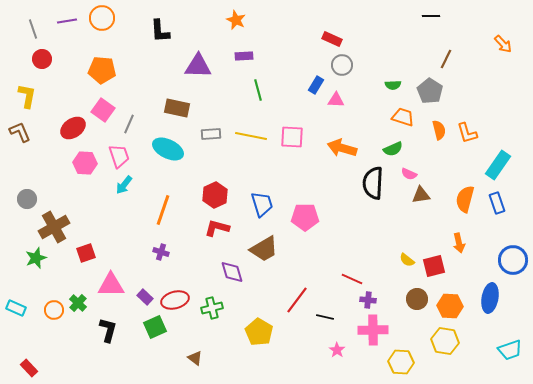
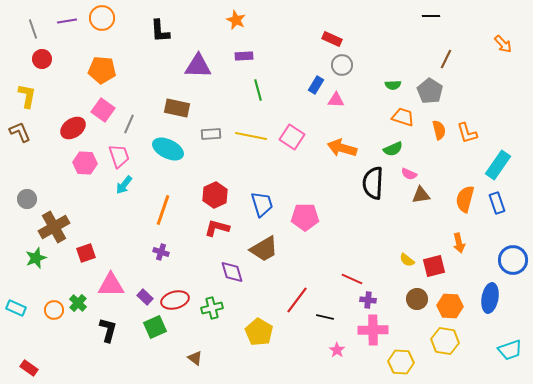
pink square at (292, 137): rotated 30 degrees clockwise
red rectangle at (29, 368): rotated 12 degrees counterclockwise
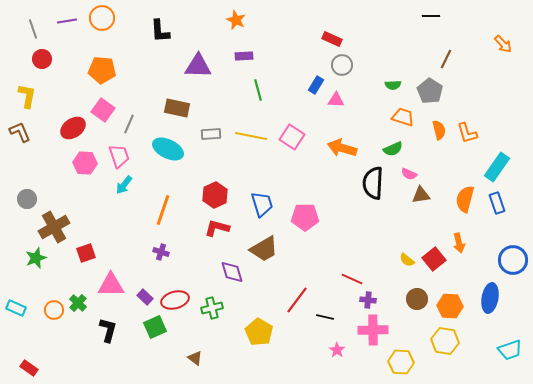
cyan rectangle at (498, 165): moved 1 px left, 2 px down
red square at (434, 266): moved 7 px up; rotated 25 degrees counterclockwise
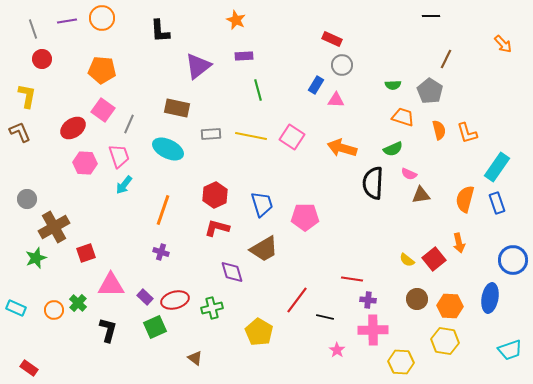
purple triangle at (198, 66): rotated 40 degrees counterclockwise
red line at (352, 279): rotated 15 degrees counterclockwise
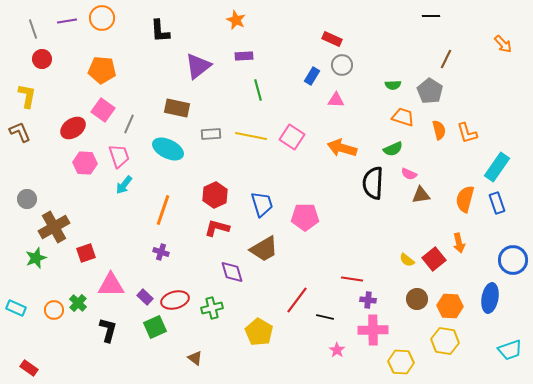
blue rectangle at (316, 85): moved 4 px left, 9 px up
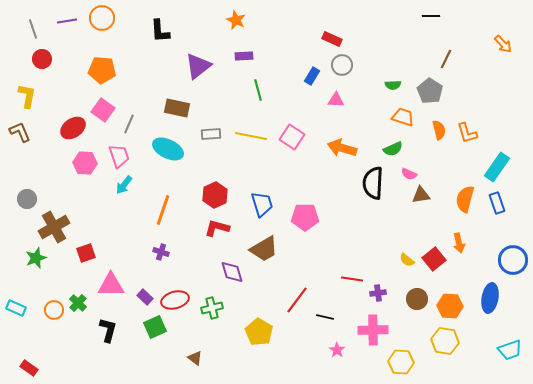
purple cross at (368, 300): moved 10 px right, 7 px up; rotated 14 degrees counterclockwise
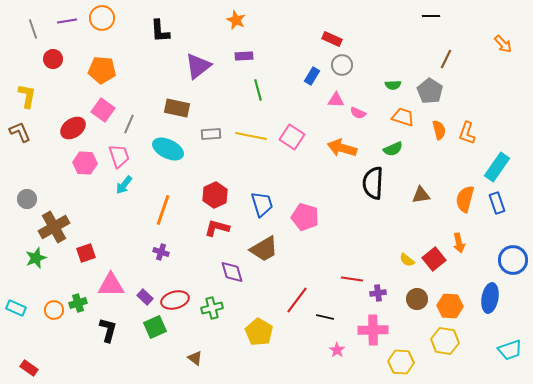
red circle at (42, 59): moved 11 px right
orange L-shape at (467, 133): rotated 35 degrees clockwise
pink semicircle at (409, 174): moved 51 px left, 61 px up
pink pentagon at (305, 217): rotated 16 degrees clockwise
green cross at (78, 303): rotated 30 degrees clockwise
